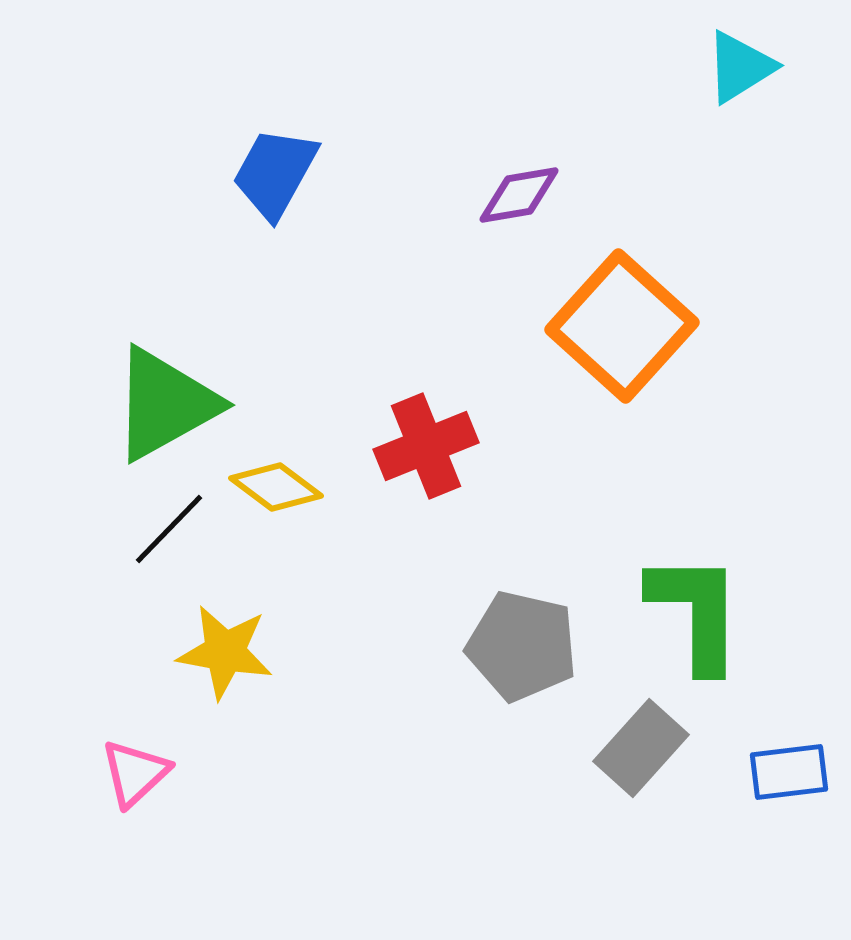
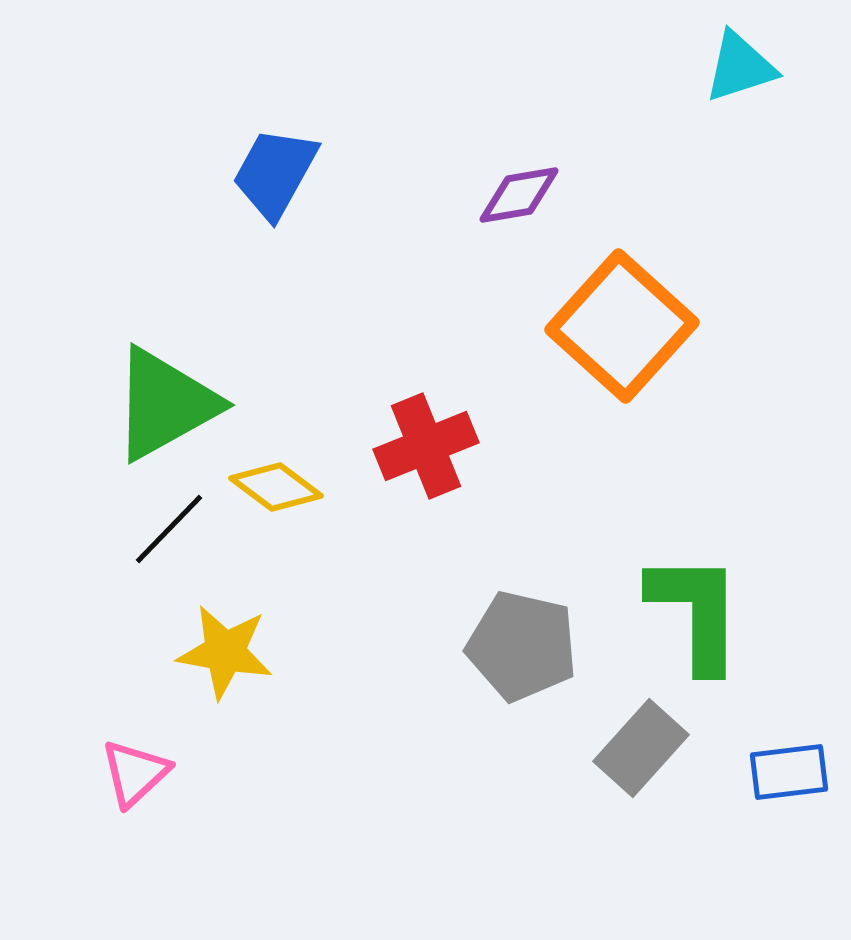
cyan triangle: rotated 14 degrees clockwise
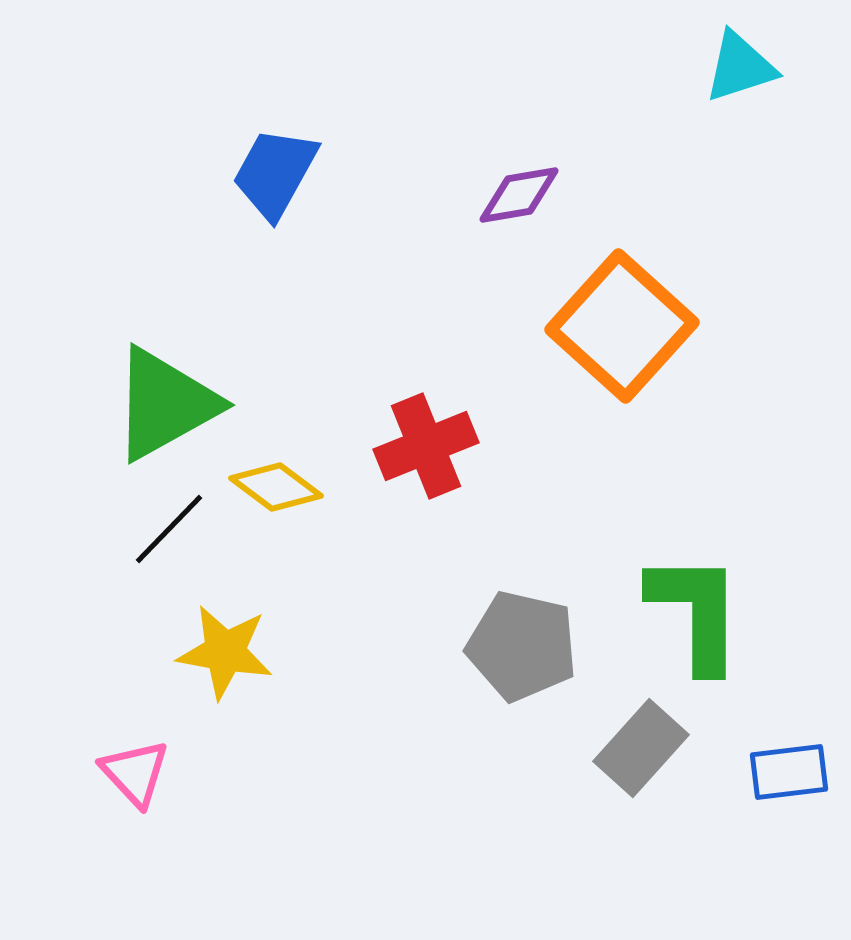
pink triangle: rotated 30 degrees counterclockwise
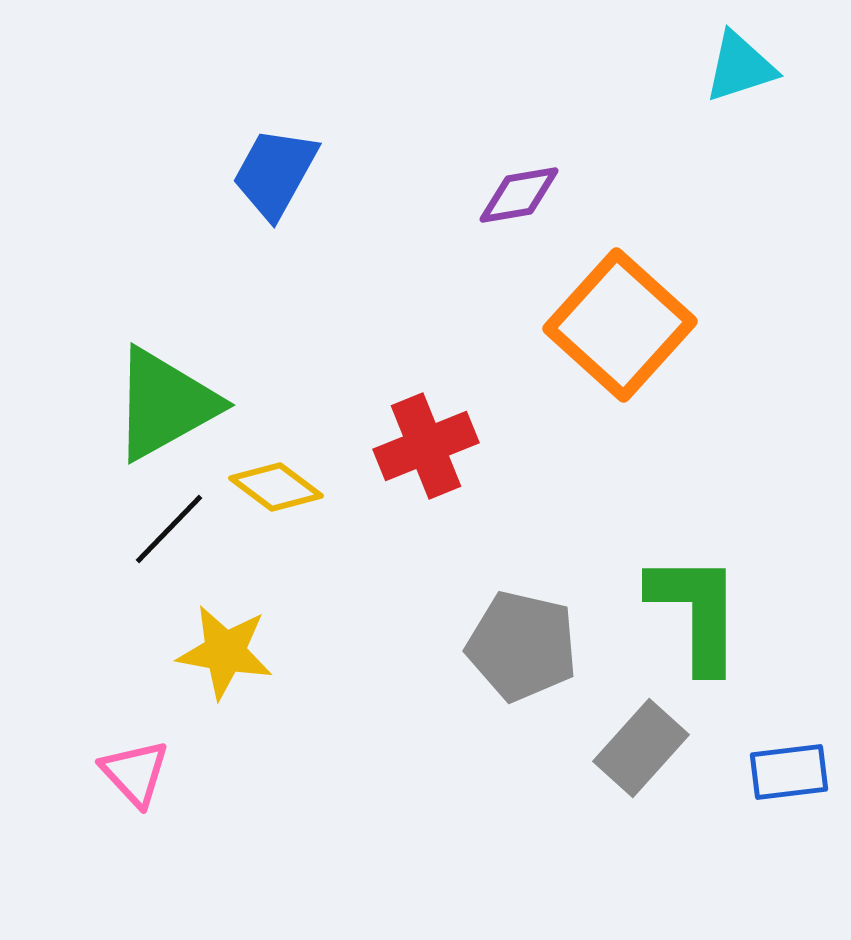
orange square: moved 2 px left, 1 px up
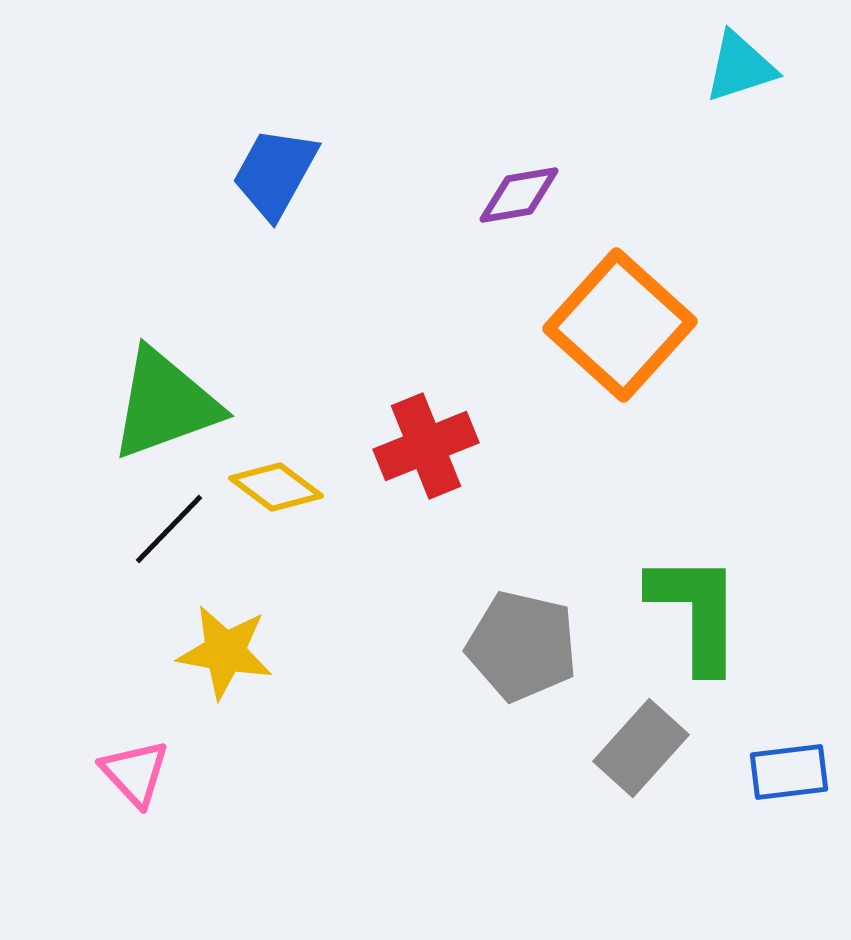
green triangle: rotated 9 degrees clockwise
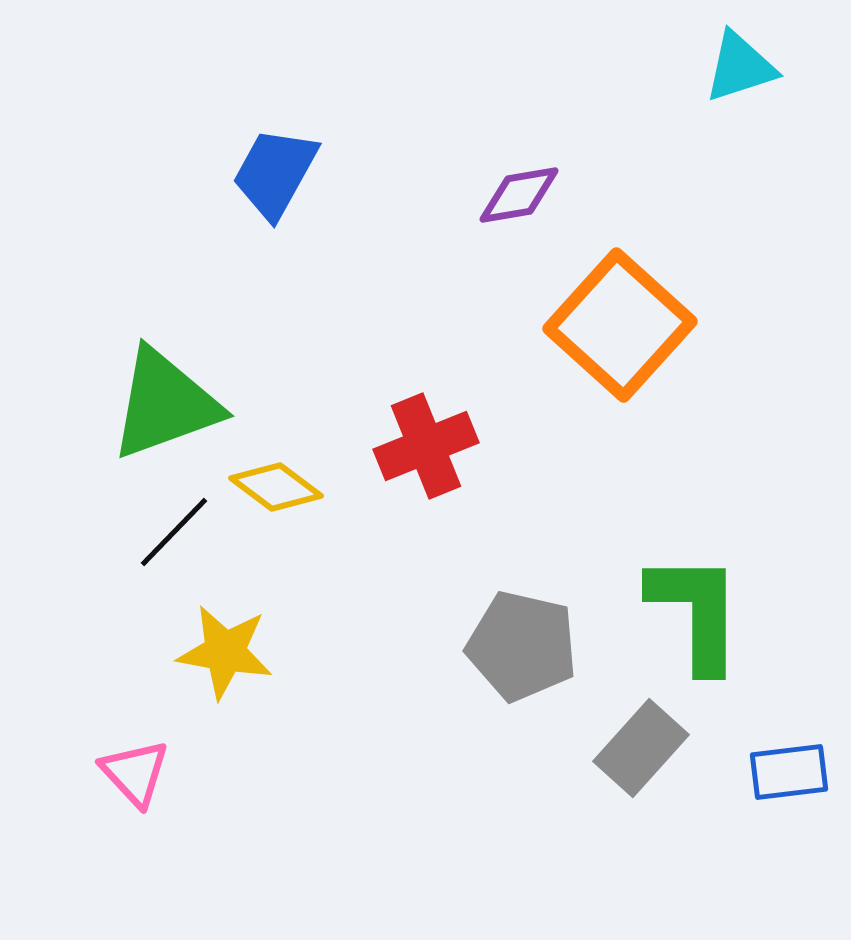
black line: moved 5 px right, 3 px down
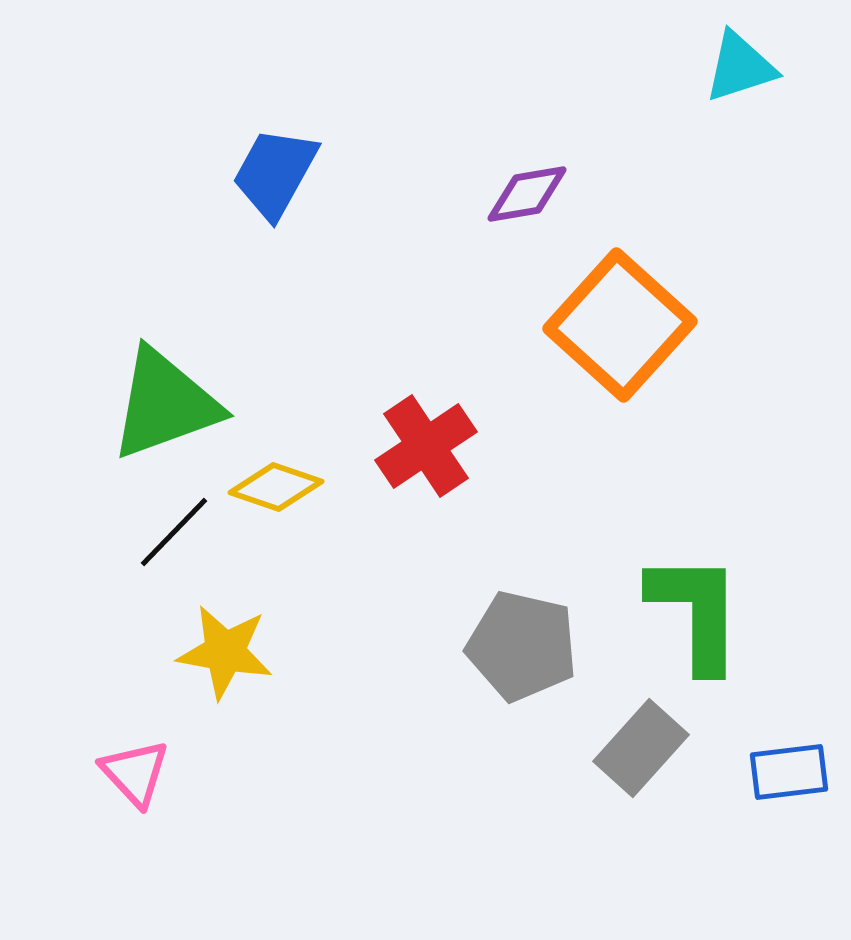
purple diamond: moved 8 px right, 1 px up
red cross: rotated 12 degrees counterclockwise
yellow diamond: rotated 18 degrees counterclockwise
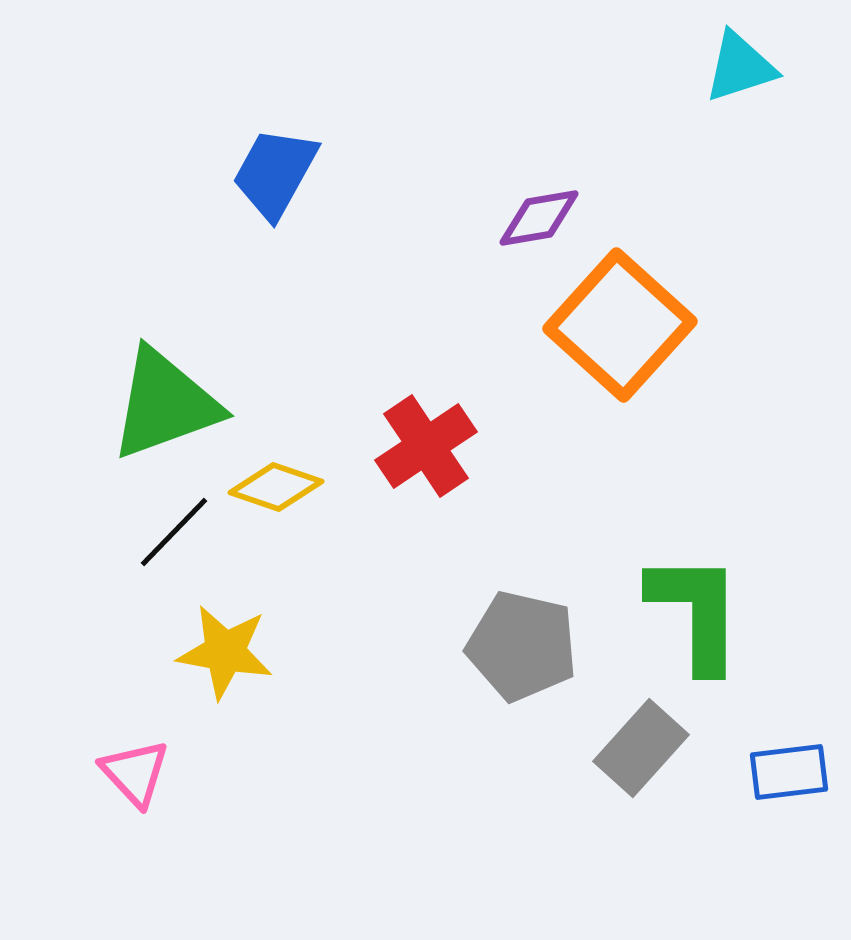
purple diamond: moved 12 px right, 24 px down
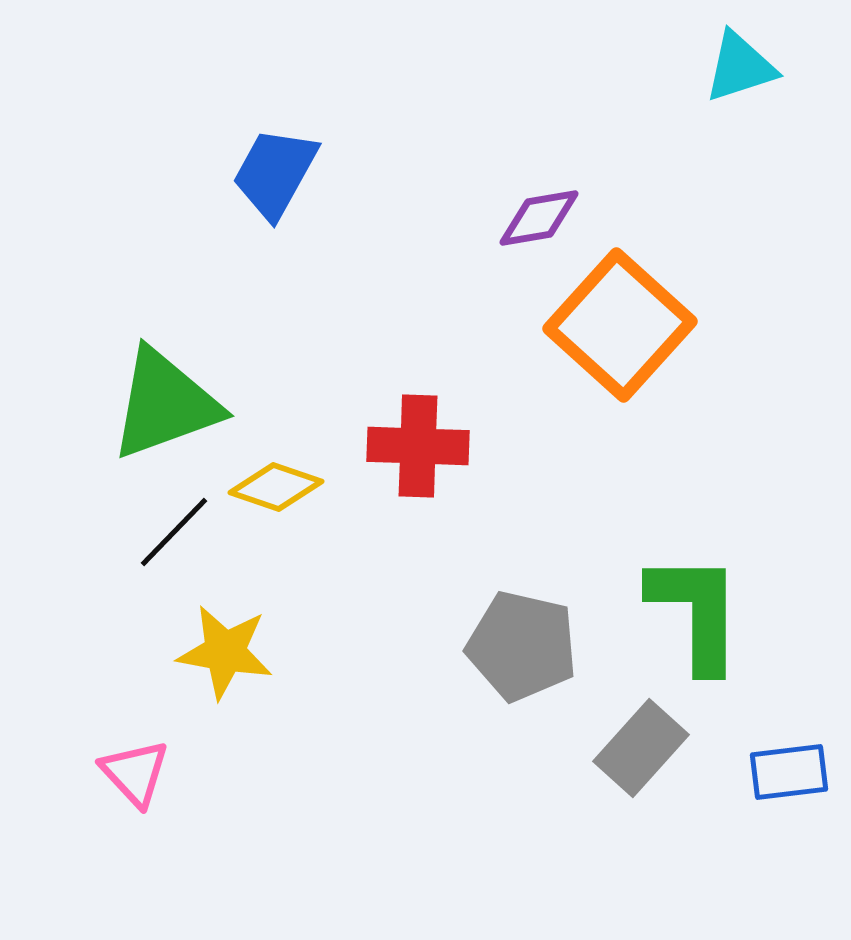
red cross: moved 8 px left; rotated 36 degrees clockwise
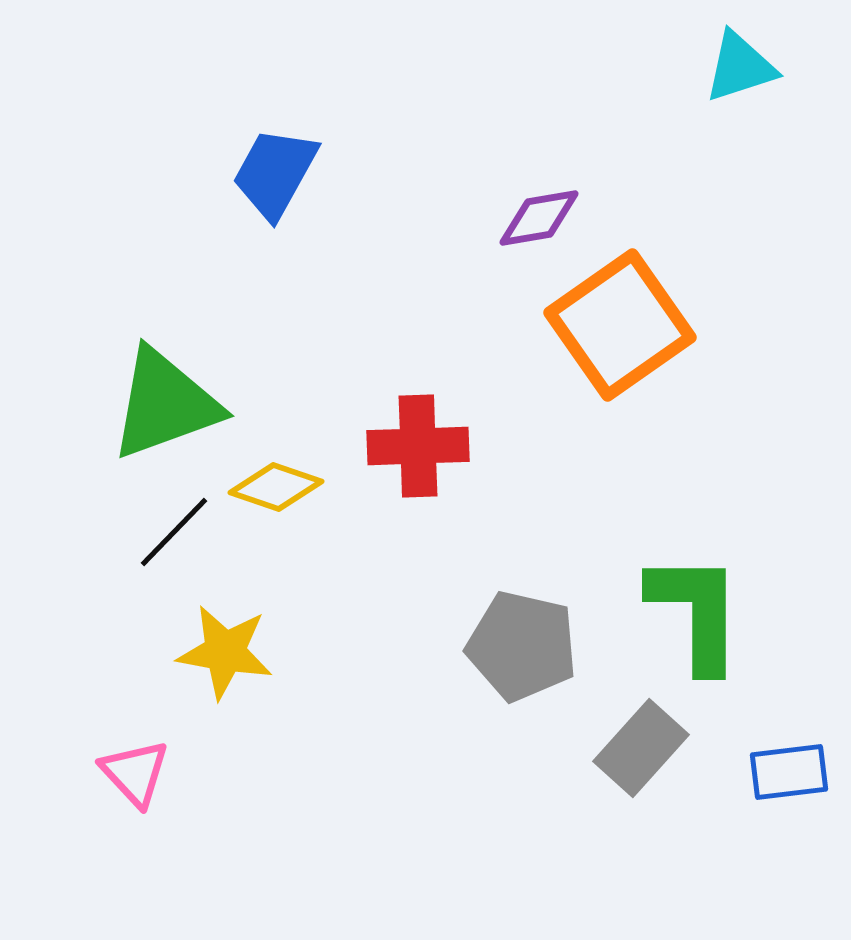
orange square: rotated 13 degrees clockwise
red cross: rotated 4 degrees counterclockwise
